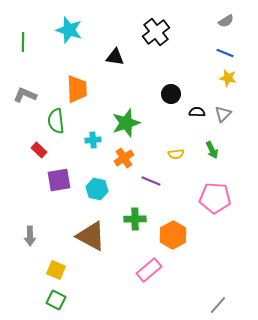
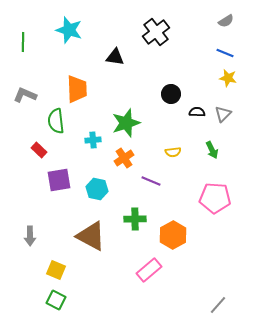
yellow semicircle: moved 3 px left, 2 px up
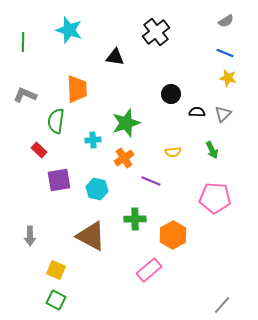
green semicircle: rotated 15 degrees clockwise
gray line: moved 4 px right
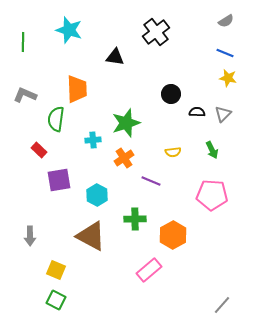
green semicircle: moved 2 px up
cyan hexagon: moved 6 px down; rotated 15 degrees clockwise
pink pentagon: moved 3 px left, 3 px up
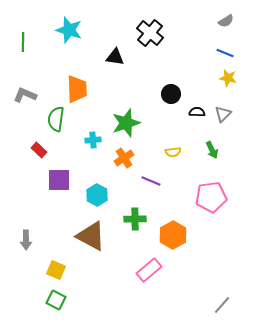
black cross: moved 6 px left, 1 px down; rotated 12 degrees counterclockwise
purple square: rotated 10 degrees clockwise
pink pentagon: moved 1 px left, 2 px down; rotated 12 degrees counterclockwise
gray arrow: moved 4 px left, 4 px down
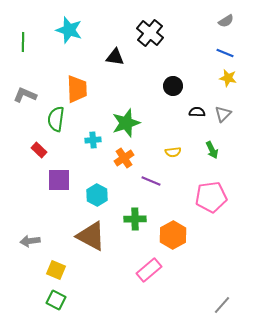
black circle: moved 2 px right, 8 px up
gray arrow: moved 4 px right, 1 px down; rotated 84 degrees clockwise
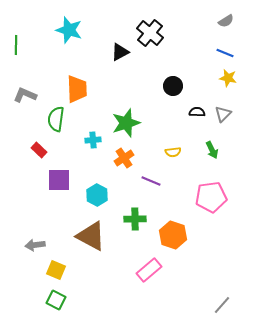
green line: moved 7 px left, 3 px down
black triangle: moved 5 px right, 5 px up; rotated 36 degrees counterclockwise
orange hexagon: rotated 12 degrees counterclockwise
gray arrow: moved 5 px right, 4 px down
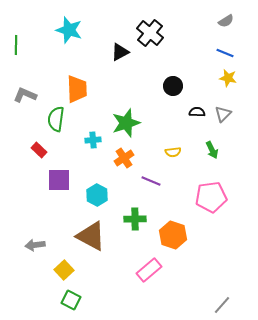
yellow square: moved 8 px right; rotated 24 degrees clockwise
green square: moved 15 px right
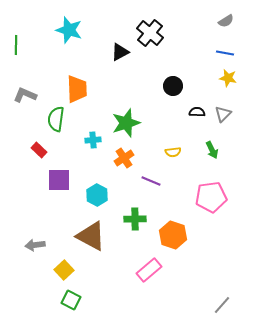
blue line: rotated 12 degrees counterclockwise
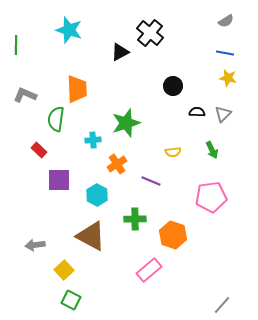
orange cross: moved 7 px left, 6 px down
